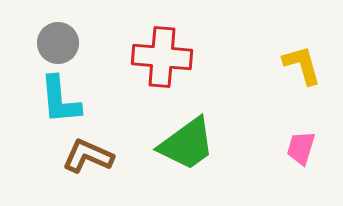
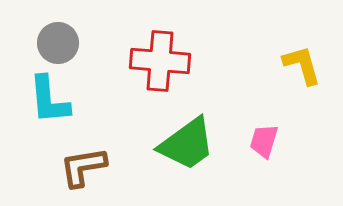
red cross: moved 2 px left, 4 px down
cyan L-shape: moved 11 px left
pink trapezoid: moved 37 px left, 7 px up
brown L-shape: moved 5 px left, 11 px down; rotated 33 degrees counterclockwise
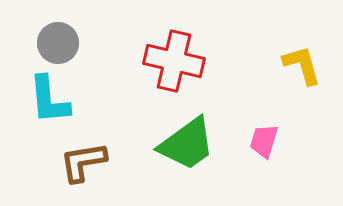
red cross: moved 14 px right; rotated 8 degrees clockwise
brown L-shape: moved 5 px up
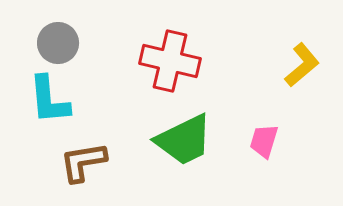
red cross: moved 4 px left
yellow L-shape: rotated 66 degrees clockwise
green trapezoid: moved 3 px left, 4 px up; rotated 10 degrees clockwise
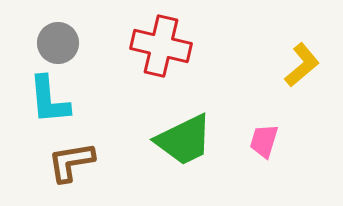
red cross: moved 9 px left, 15 px up
brown L-shape: moved 12 px left
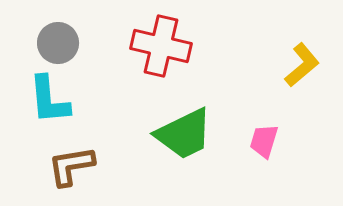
green trapezoid: moved 6 px up
brown L-shape: moved 4 px down
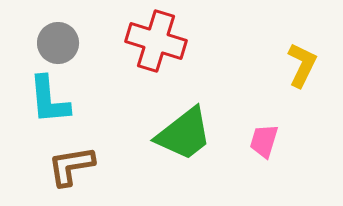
red cross: moved 5 px left, 5 px up; rotated 4 degrees clockwise
yellow L-shape: rotated 24 degrees counterclockwise
green trapezoid: rotated 12 degrees counterclockwise
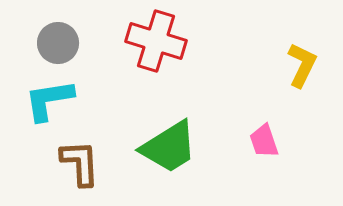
cyan L-shape: rotated 86 degrees clockwise
green trapezoid: moved 15 px left, 13 px down; rotated 6 degrees clockwise
pink trapezoid: rotated 36 degrees counterclockwise
brown L-shape: moved 9 px right, 3 px up; rotated 96 degrees clockwise
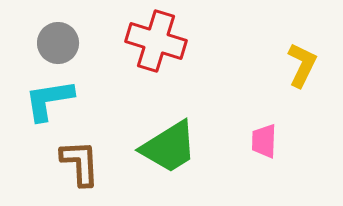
pink trapezoid: rotated 21 degrees clockwise
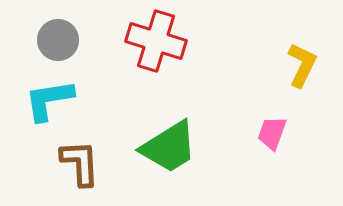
gray circle: moved 3 px up
pink trapezoid: moved 8 px right, 8 px up; rotated 18 degrees clockwise
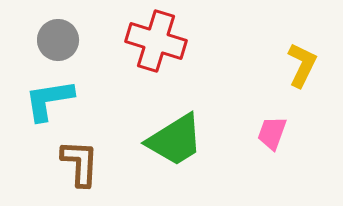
green trapezoid: moved 6 px right, 7 px up
brown L-shape: rotated 6 degrees clockwise
